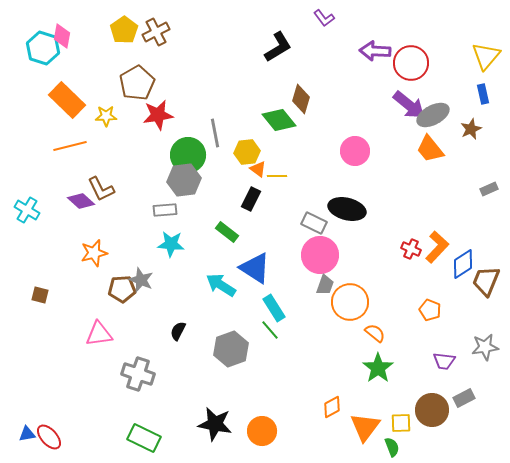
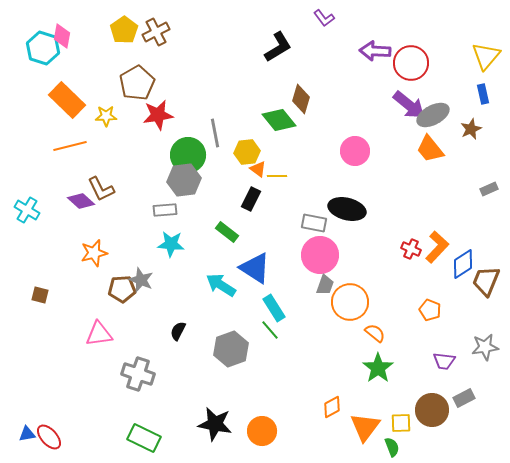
gray rectangle at (314, 223): rotated 15 degrees counterclockwise
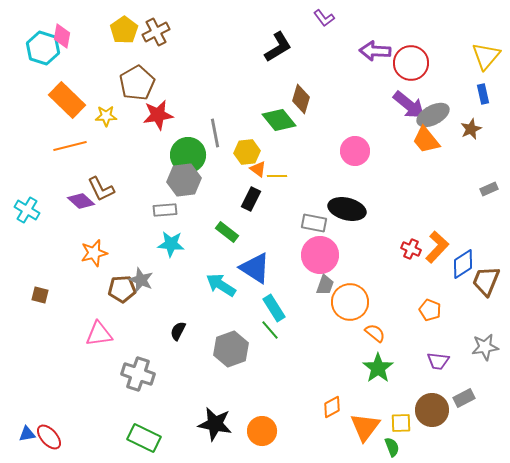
orange trapezoid at (430, 149): moved 4 px left, 9 px up
purple trapezoid at (444, 361): moved 6 px left
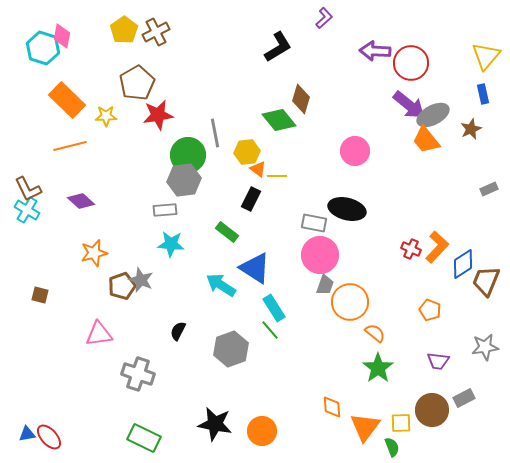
purple L-shape at (324, 18): rotated 95 degrees counterclockwise
brown L-shape at (101, 189): moved 73 px left
brown pentagon at (122, 289): moved 3 px up; rotated 16 degrees counterclockwise
orange diamond at (332, 407): rotated 65 degrees counterclockwise
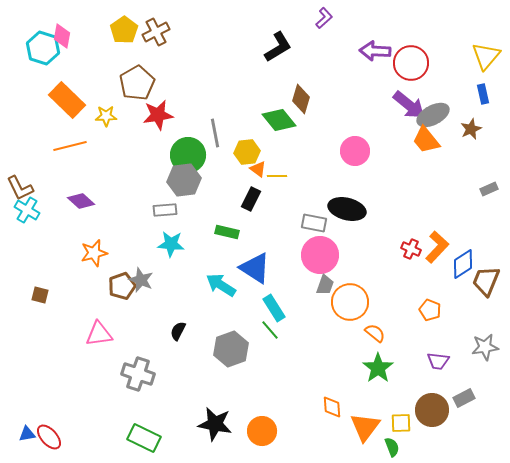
brown L-shape at (28, 189): moved 8 px left, 1 px up
green rectangle at (227, 232): rotated 25 degrees counterclockwise
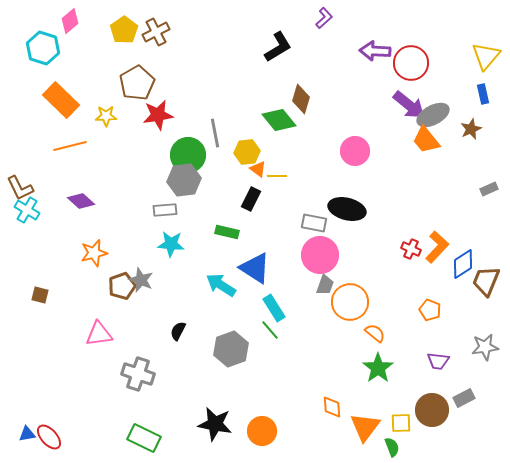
pink diamond at (62, 36): moved 8 px right, 15 px up; rotated 40 degrees clockwise
orange rectangle at (67, 100): moved 6 px left
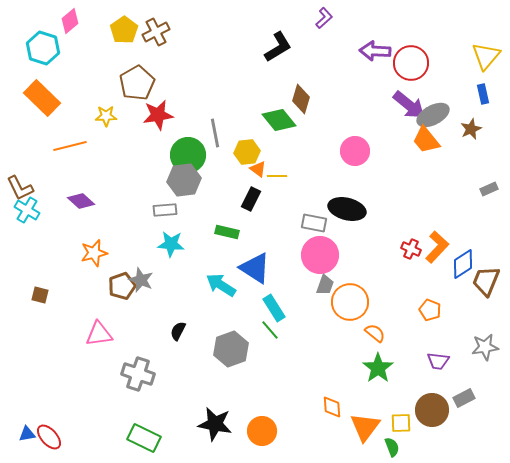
orange rectangle at (61, 100): moved 19 px left, 2 px up
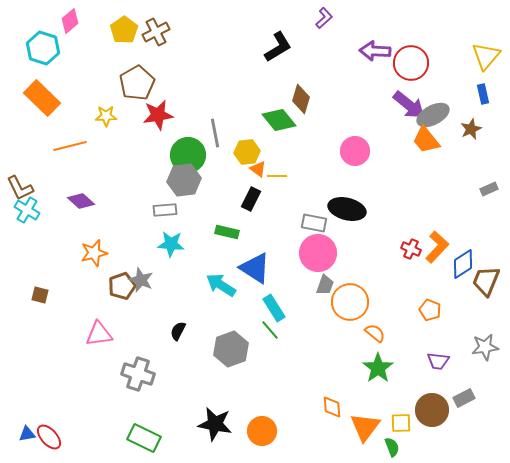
pink circle at (320, 255): moved 2 px left, 2 px up
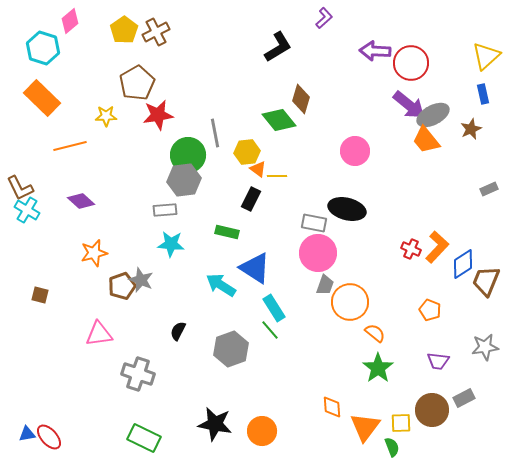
yellow triangle at (486, 56): rotated 8 degrees clockwise
